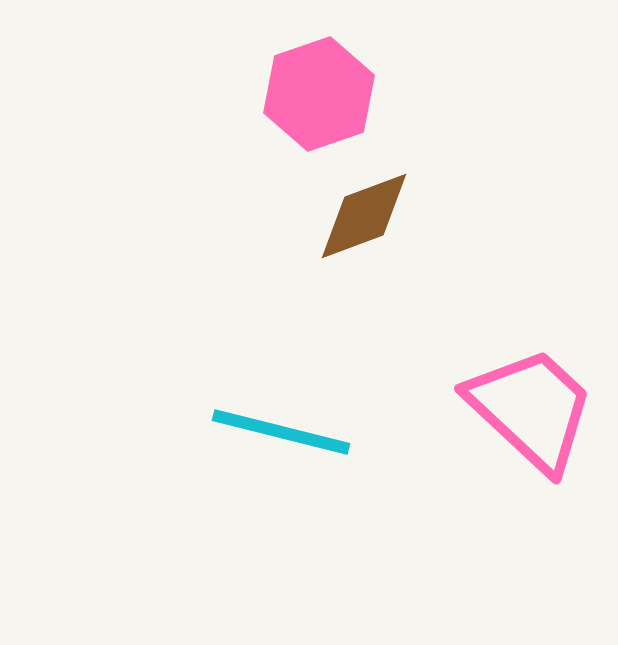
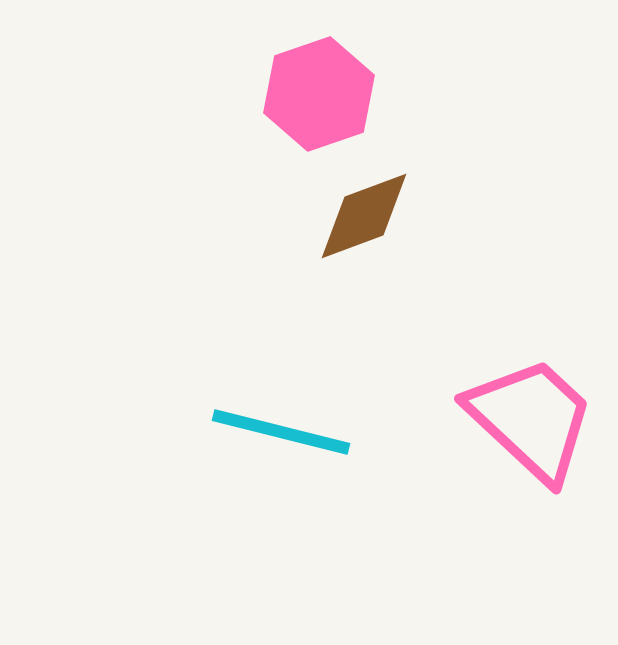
pink trapezoid: moved 10 px down
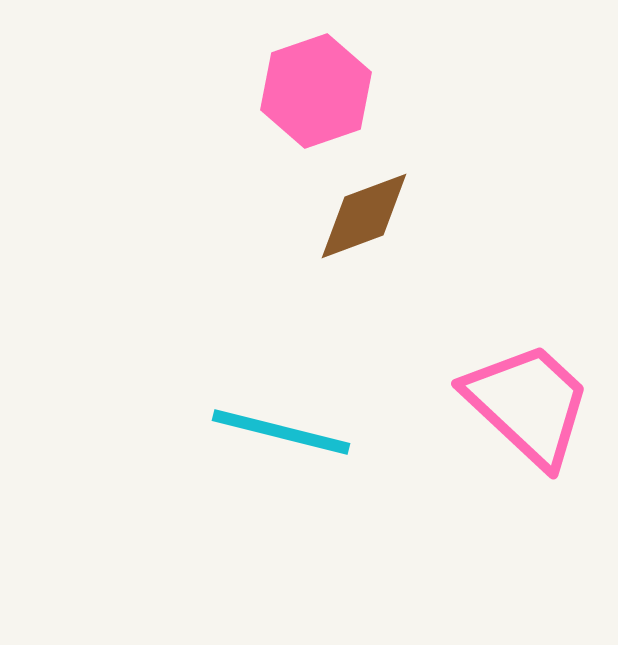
pink hexagon: moved 3 px left, 3 px up
pink trapezoid: moved 3 px left, 15 px up
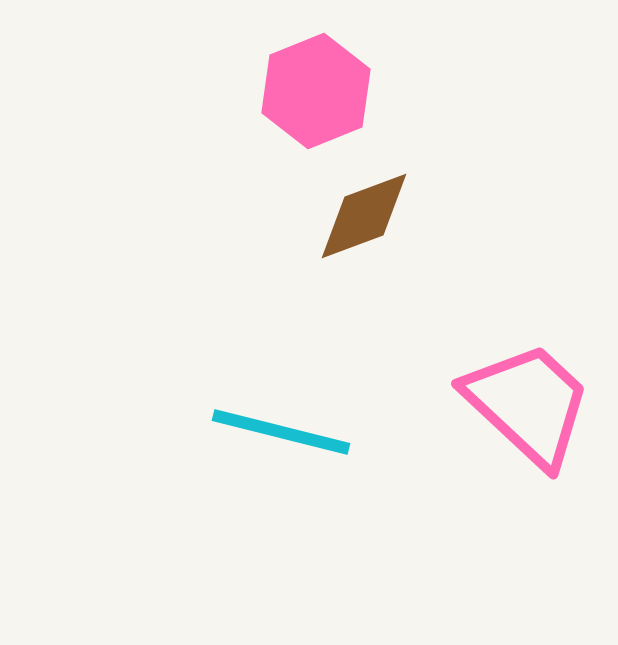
pink hexagon: rotated 3 degrees counterclockwise
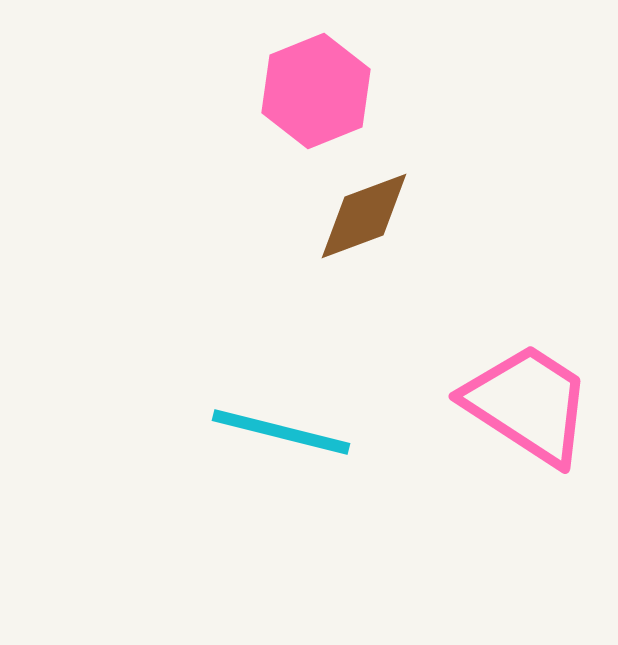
pink trapezoid: rotated 10 degrees counterclockwise
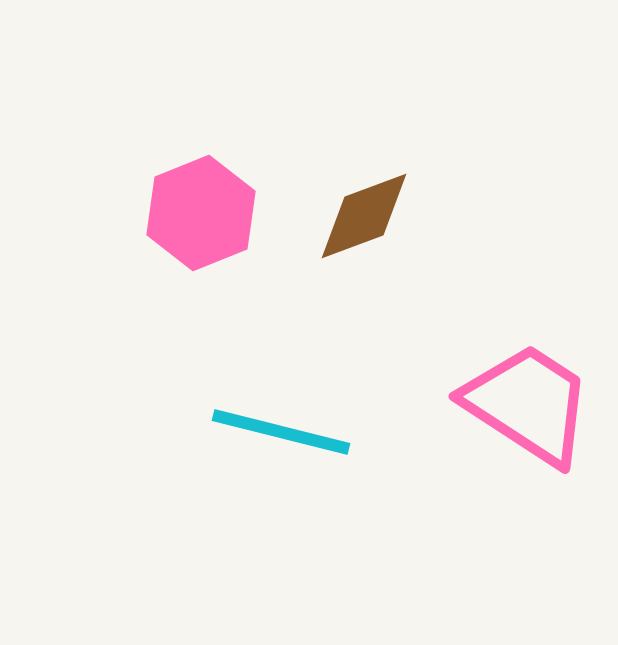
pink hexagon: moved 115 px left, 122 px down
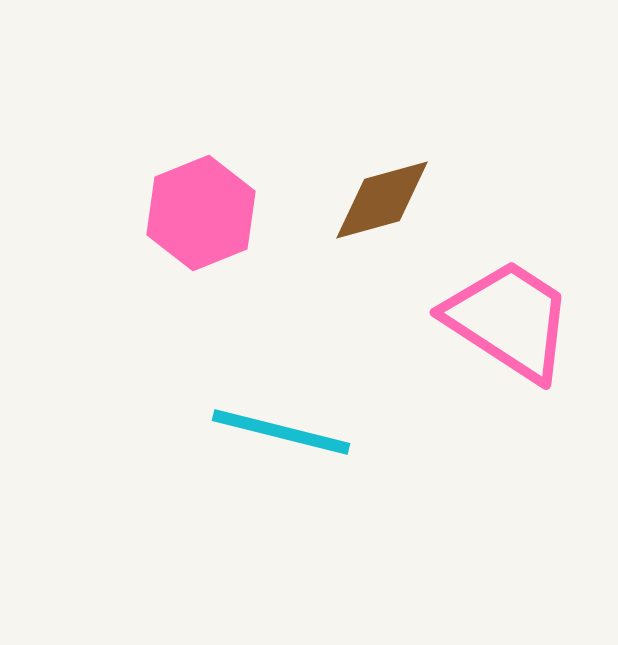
brown diamond: moved 18 px right, 16 px up; rotated 5 degrees clockwise
pink trapezoid: moved 19 px left, 84 px up
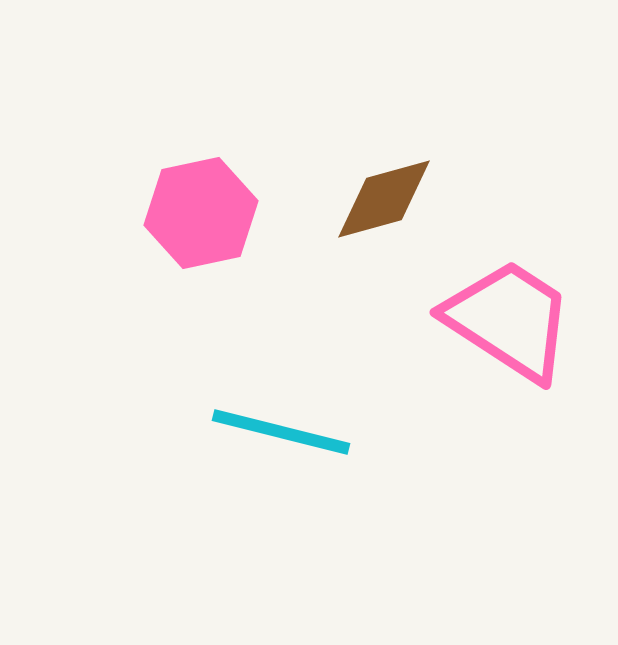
brown diamond: moved 2 px right, 1 px up
pink hexagon: rotated 10 degrees clockwise
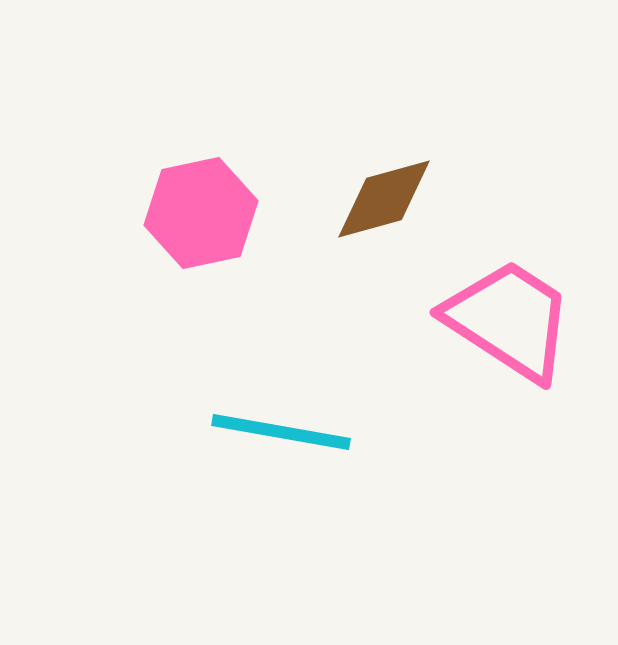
cyan line: rotated 4 degrees counterclockwise
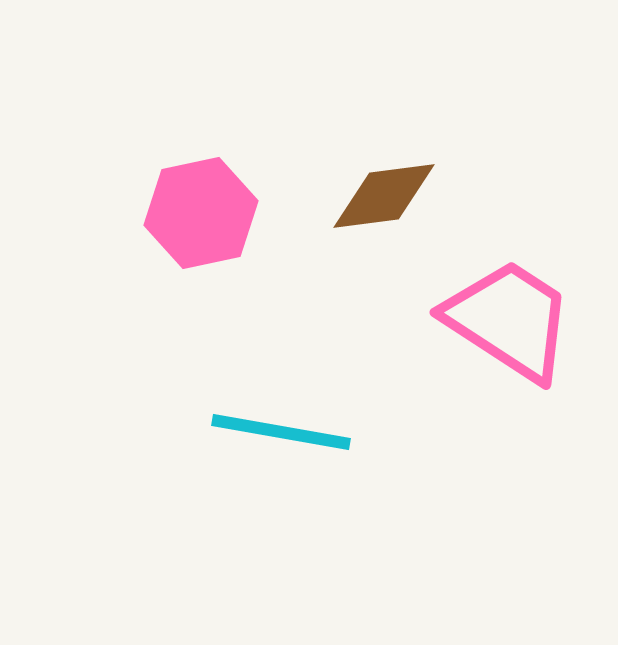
brown diamond: moved 3 px up; rotated 8 degrees clockwise
